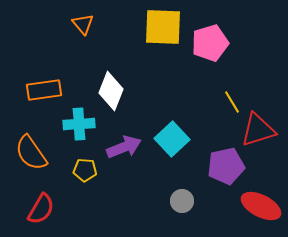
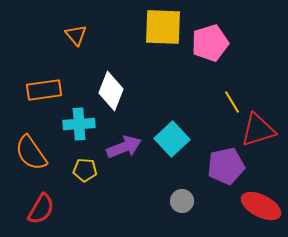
orange triangle: moved 7 px left, 11 px down
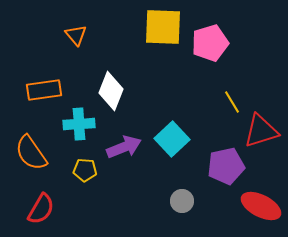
red triangle: moved 3 px right, 1 px down
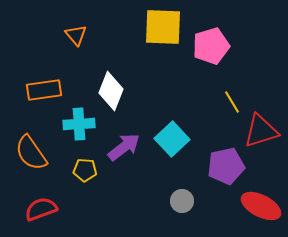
pink pentagon: moved 1 px right, 3 px down
purple arrow: rotated 16 degrees counterclockwise
red semicircle: rotated 140 degrees counterclockwise
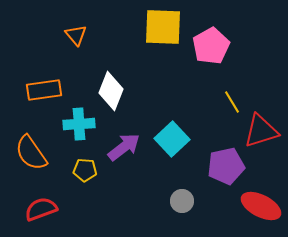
pink pentagon: rotated 12 degrees counterclockwise
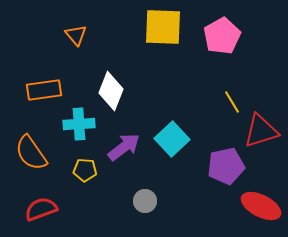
pink pentagon: moved 11 px right, 10 px up
gray circle: moved 37 px left
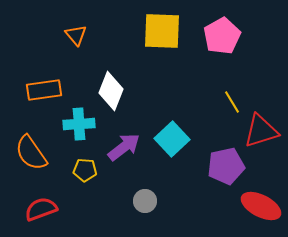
yellow square: moved 1 px left, 4 px down
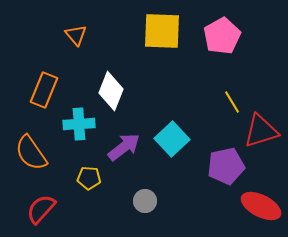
orange rectangle: rotated 60 degrees counterclockwise
yellow pentagon: moved 4 px right, 8 px down
red semicircle: rotated 28 degrees counterclockwise
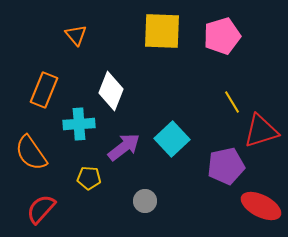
pink pentagon: rotated 12 degrees clockwise
